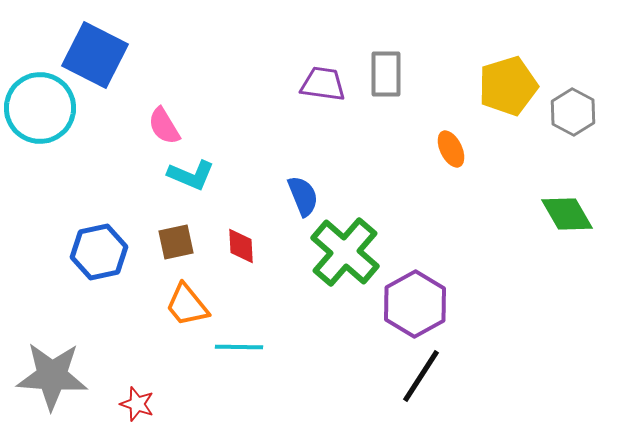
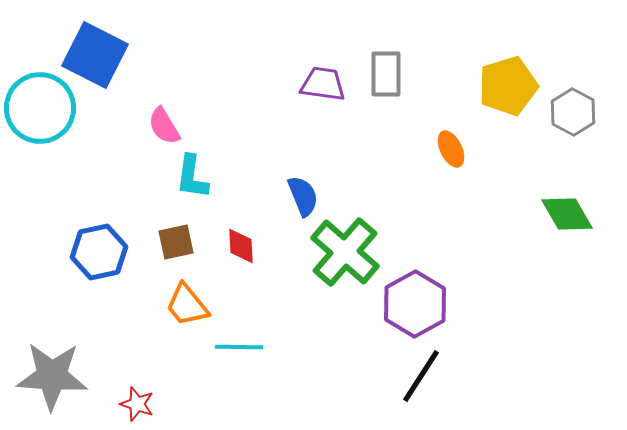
cyan L-shape: moved 1 px right, 2 px down; rotated 75 degrees clockwise
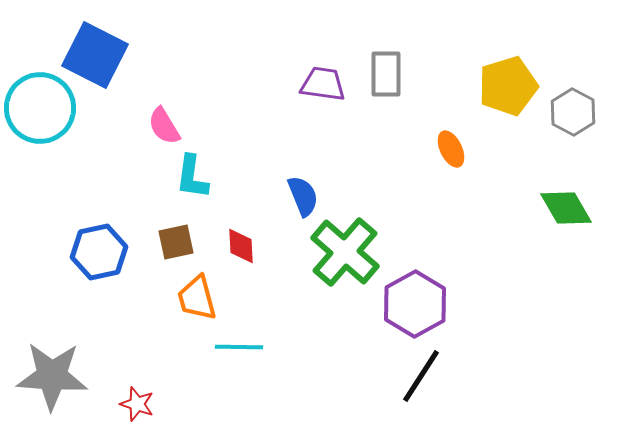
green diamond: moved 1 px left, 6 px up
orange trapezoid: moved 10 px right, 7 px up; rotated 24 degrees clockwise
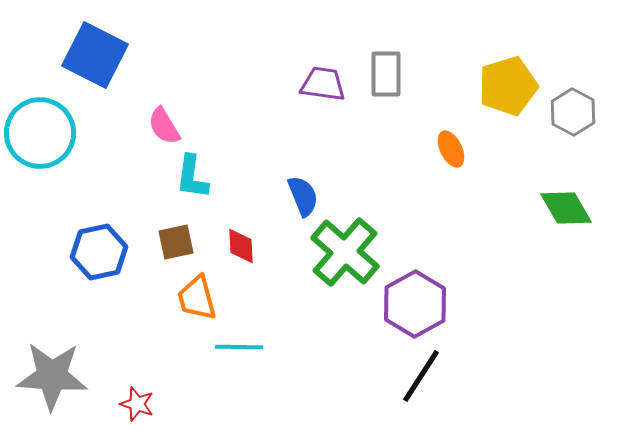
cyan circle: moved 25 px down
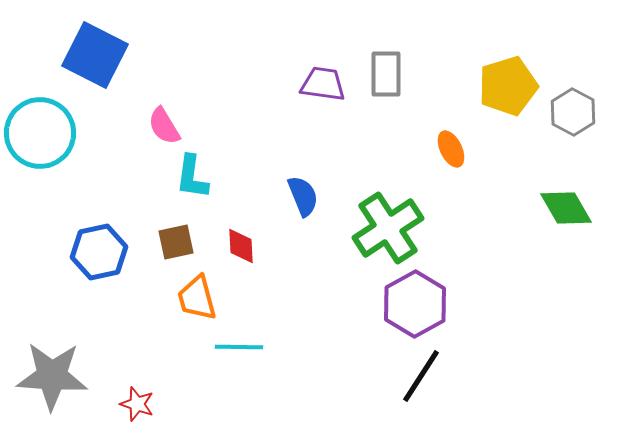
green cross: moved 43 px right, 24 px up; rotated 16 degrees clockwise
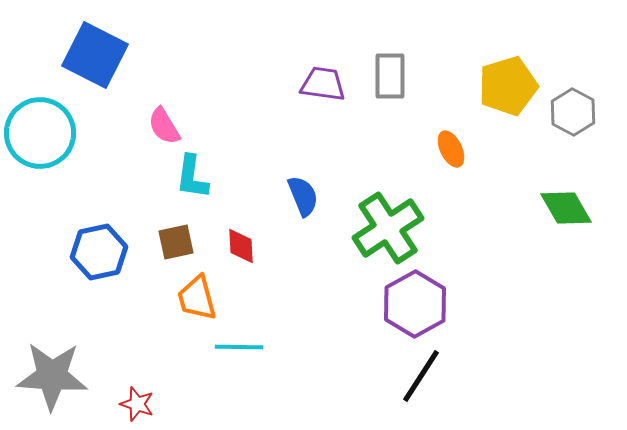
gray rectangle: moved 4 px right, 2 px down
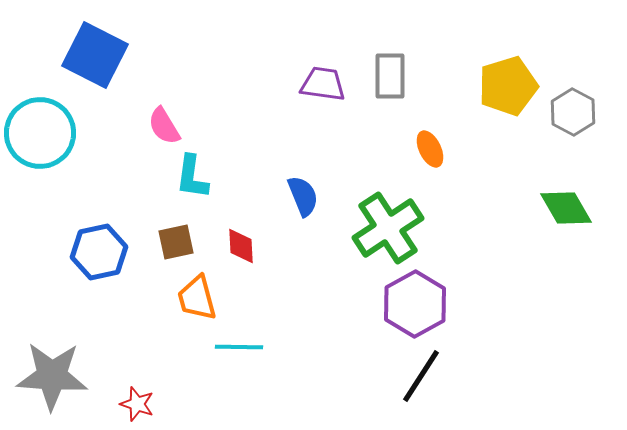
orange ellipse: moved 21 px left
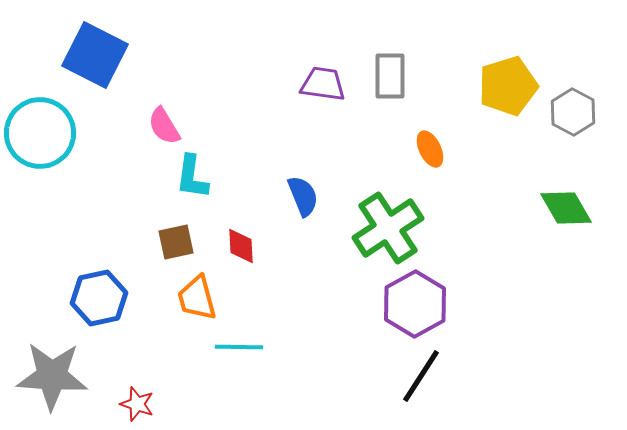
blue hexagon: moved 46 px down
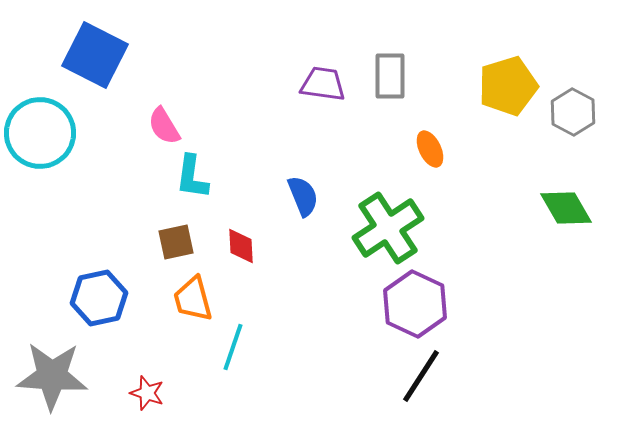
orange trapezoid: moved 4 px left, 1 px down
purple hexagon: rotated 6 degrees counterclockwise
cyan line: moved 6 px left; rotated 72 degrees counterclockwise
red star: moved 10 px right, 11 px up
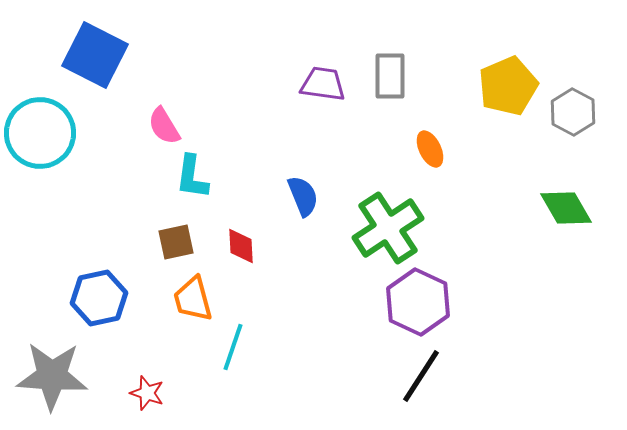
yellow pentagon: rotated 6 degrees counterclockwise
purple hexagon: moved 3 px right, 2 px up
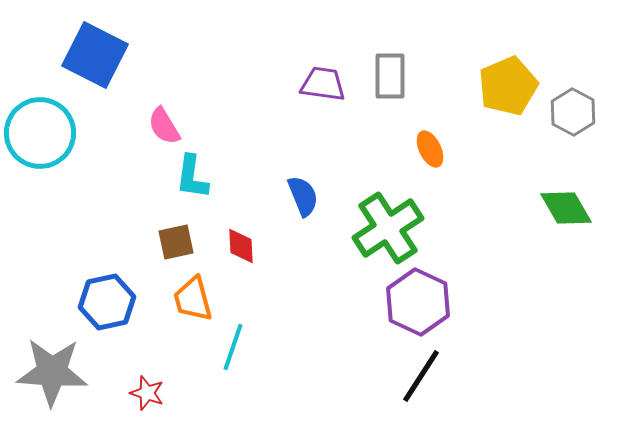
blue hexagon: moved 8 px right, 4 px down
gray star: moved 4 px up
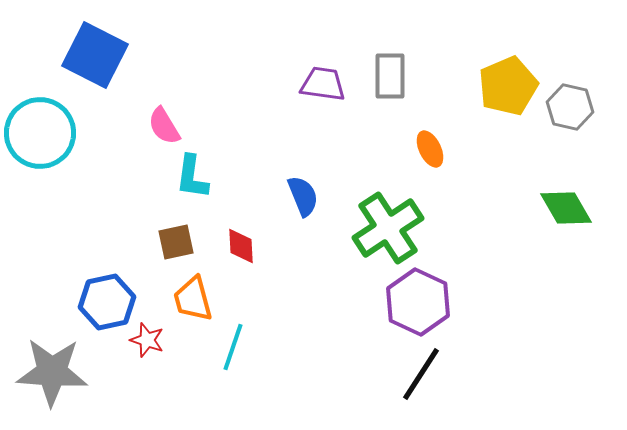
gray hexagon: moved 3 px left, 5 px up; rotated 15 degrees counterclockwise
black line: moved 2 px up
red star: moved 53 px up
